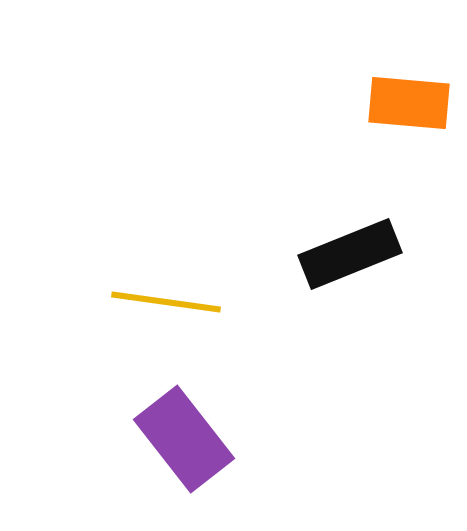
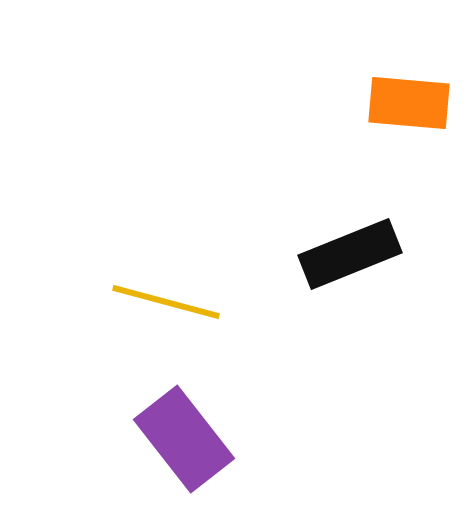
yellow line: rotated 7 degrees clockwise
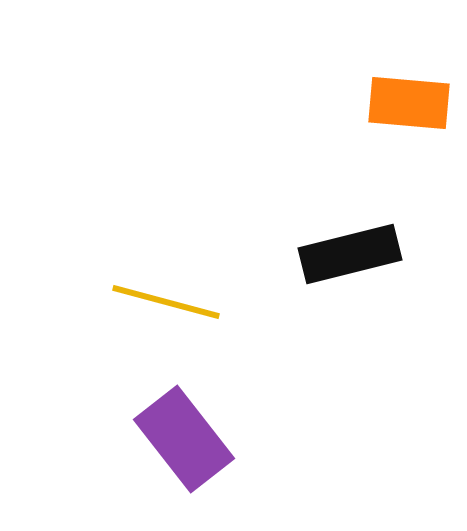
black rectangle: rotated 8 degrees clockwise
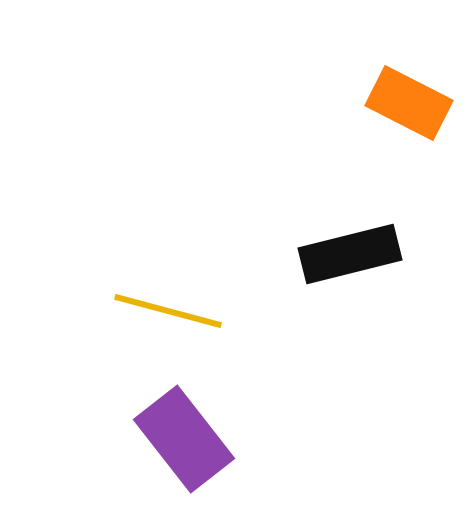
orange rectangle: rotated 22 degrees clockwise
yellow line: moved 2 px right, 9 px down
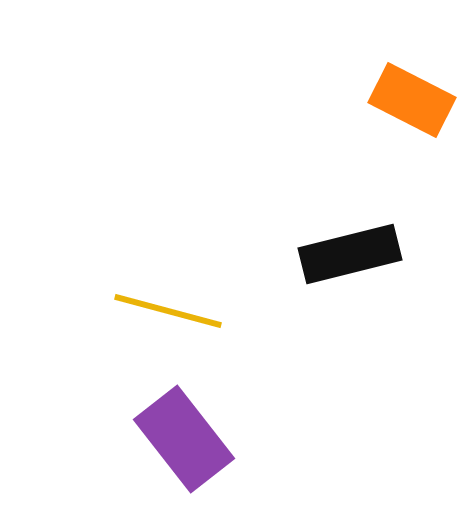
orange rectangle: moved 3 px right, 3 px up
